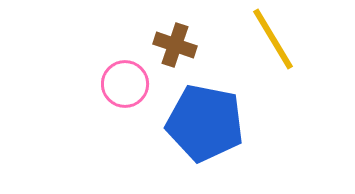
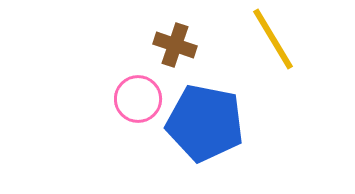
pink circle: moved 13 px right, 15 px down
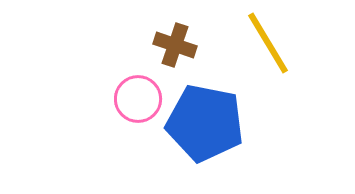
yellow line: moved 5 px left, 4 px down
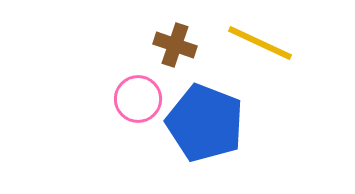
yellow line: moved 8 px left; rotated 34 degrees counterclockwise
blue pentagon: rotated 10 degrees clockwise
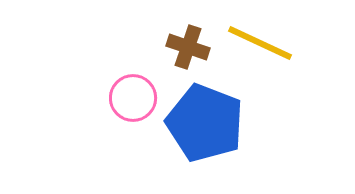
brown cross: moved 13 px right, 2 px down
pink circle: moved 5 px left, 1 px up
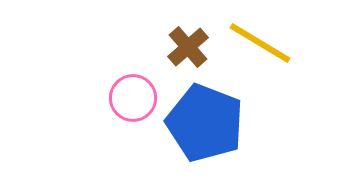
yellow line: rotated 6 degrees clockwise
brown cross: rotated 30 degrees clockwise
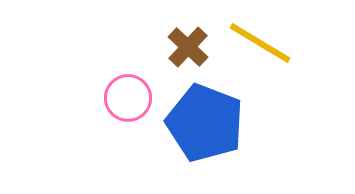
brown cross: rotated 6 degrees counterclockwise
pink circle: moved 5 px left
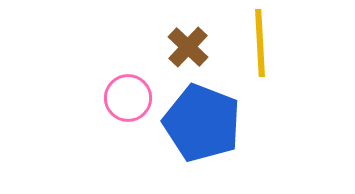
yellow line: rotated 56 degrees clockwise
blue pentagon: moved 3 px left
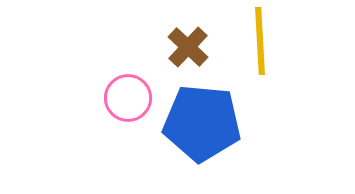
yellow line: moved 2 px up
blue pentagon: rotated 16 degrees counterclockwise
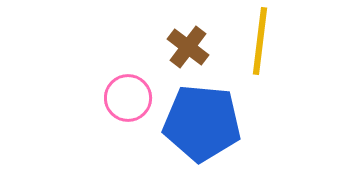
yellow line: rotated 10 degrees clockwise
brown cross: rotated 6 degrees counterclockwise
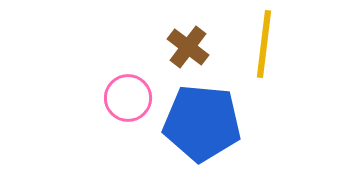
yellow line: moved 4 px right, 3 px down
